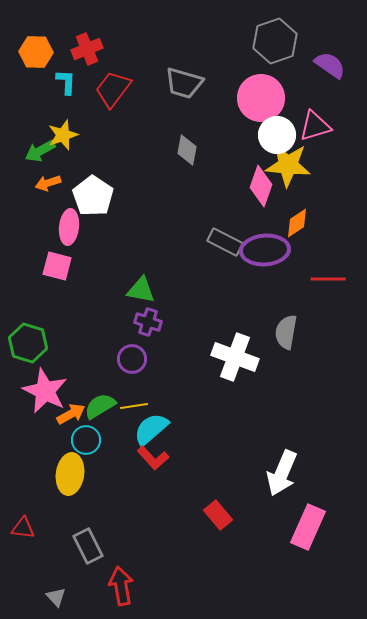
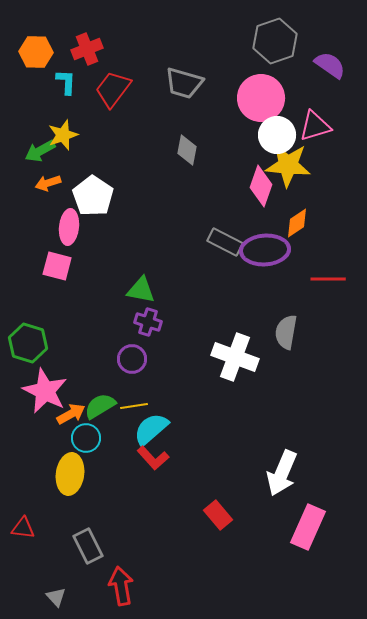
cyan circle at (86, 440): moved 2 px up
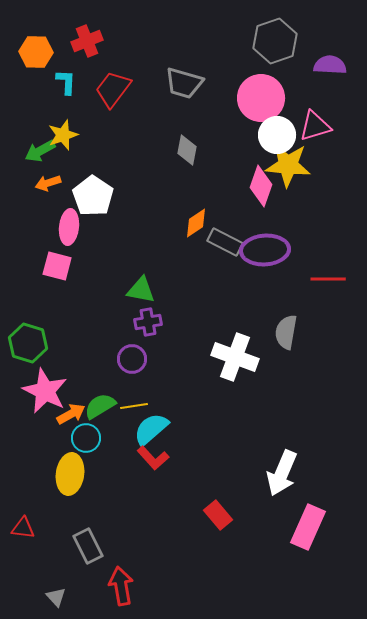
red cross at (87, 49): moved 8 px up
purple semicircle at (330, 65): rotated 32 degrees counterclockwise
orange diamond at (297, 223): moved 101 px left
purple cross at (148, 322): rotated 28 degrees counterclockwise
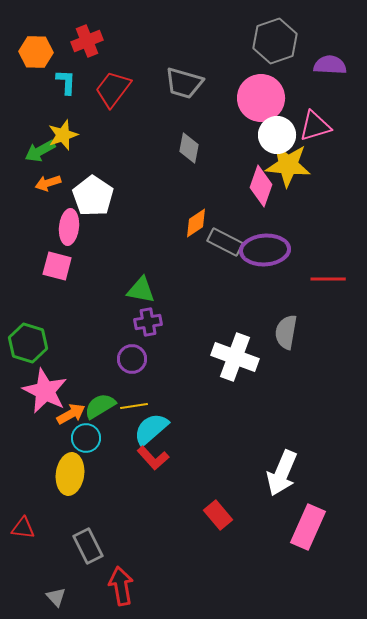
gray diamond at (187, 150): moved 2 px right, 2 px up
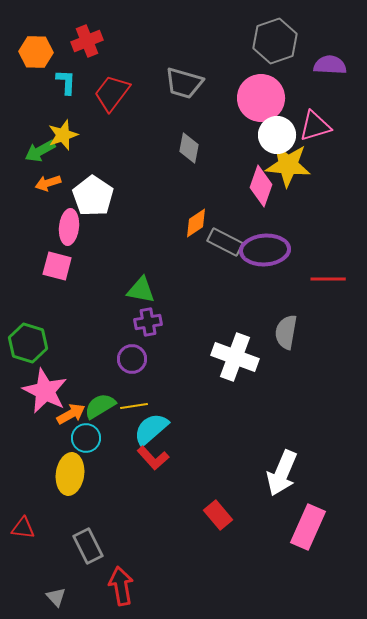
red trapezoid at (113, 89): moved 1 px left, 4 px down
